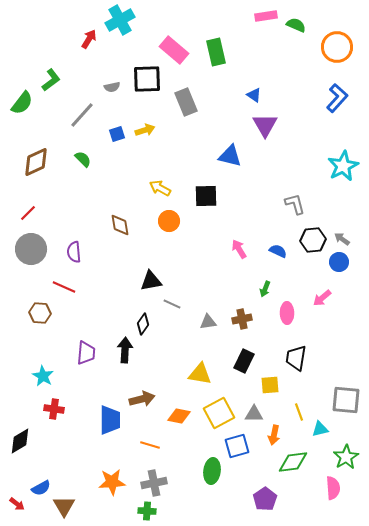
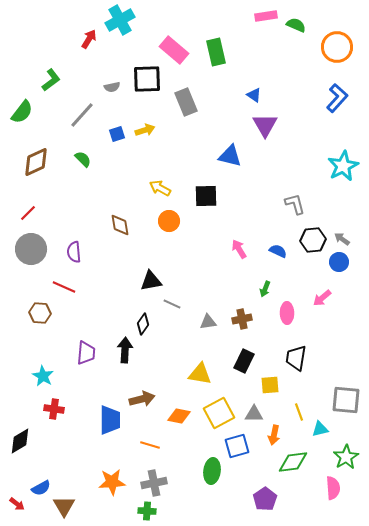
green semicircle at (22, 103): moved 9 px down
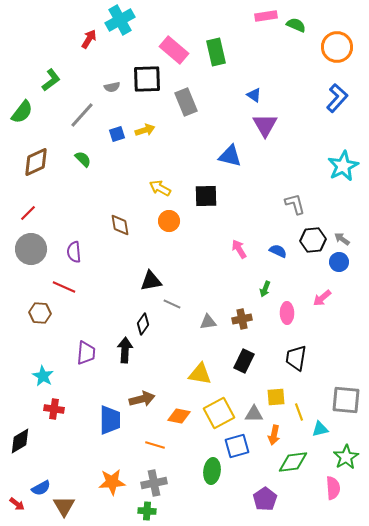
yellow square at (270, 385): moved 6 px right, 12 px down
orange line at (150, 445): moved 5 px right
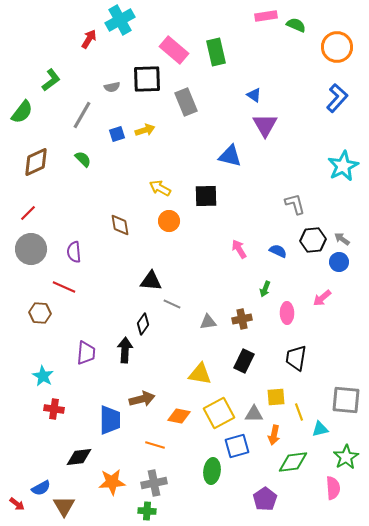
gray line at (82, 115): rotated 12 degrees counterclockwise
black triangle at (151, 281): rotated 15 degrees clockwise
black diamond at (20, 441): moved 59 px right, 16 px down; rotated 24 degrees clockwise
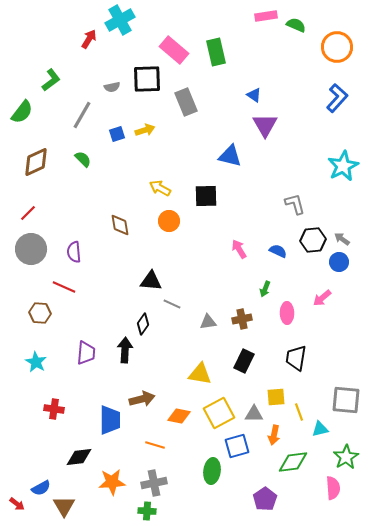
cyan star at (43, 376): moved 7 px left, 14 px up
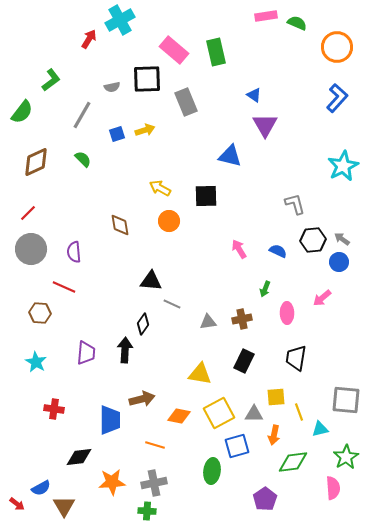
green semicircle at (296, 25): moved 1 px right, 2 px up
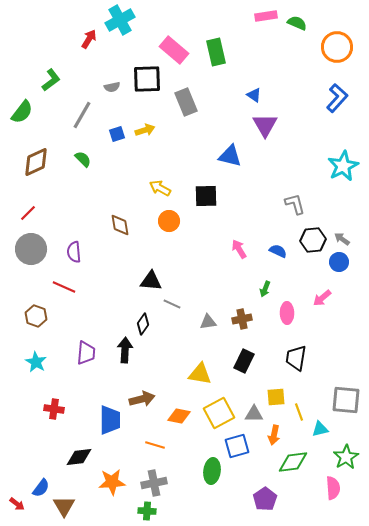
brown hexagon at (40, 313): moved 4 px left, 3 px down; rotated 15 degrees clockwise
blue semicircle at (41, 488): rotated 24 degrees counterclockwise
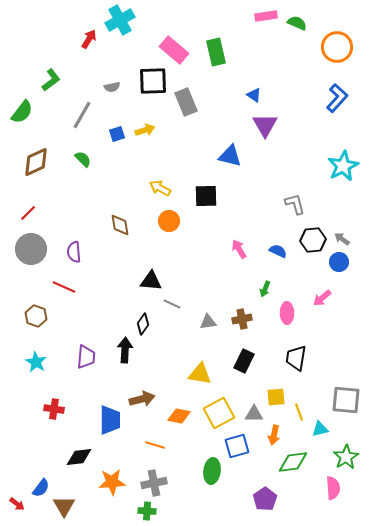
black square at (147, 79): moved 6 px right, 2 px down
purple trapezoid at (86, 353): moved 4 px down
